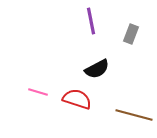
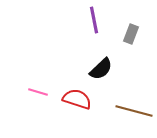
purple line: moved 3 px right, 1 px up
black semicircle: moved 4 px right; rotated 15 degrees counterclockwise
brown line: moved 4 px up
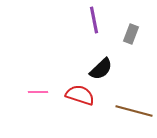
pink line: rotated 18 degrees counterclockwise
red semicircle: moved 3 px right, 4 px up
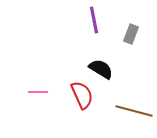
black semicircle: rotated 105 degrees counterclockwise
red semicircle: moved 2 px right; rotated 48 degrees clockwise
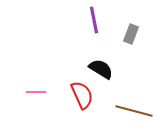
pink line: moved 2 px left
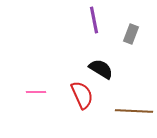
brown line: rotated 12 degrees counterclockwise
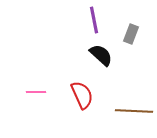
black semicircle: moved 14 px up; rotated 10 degrees clockwise
